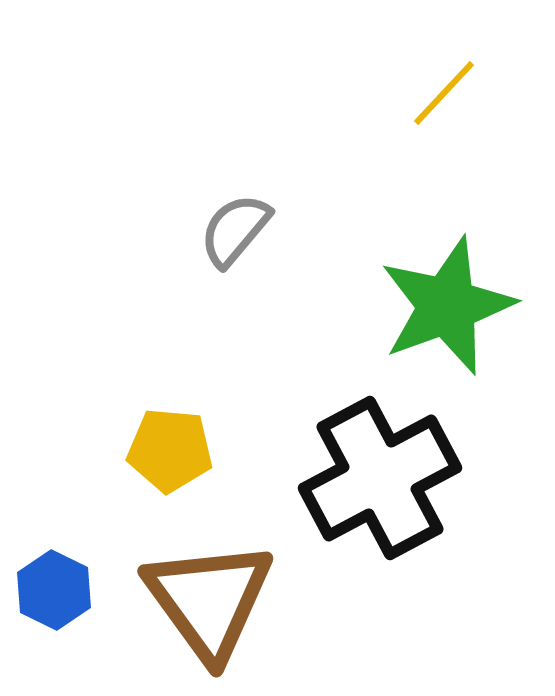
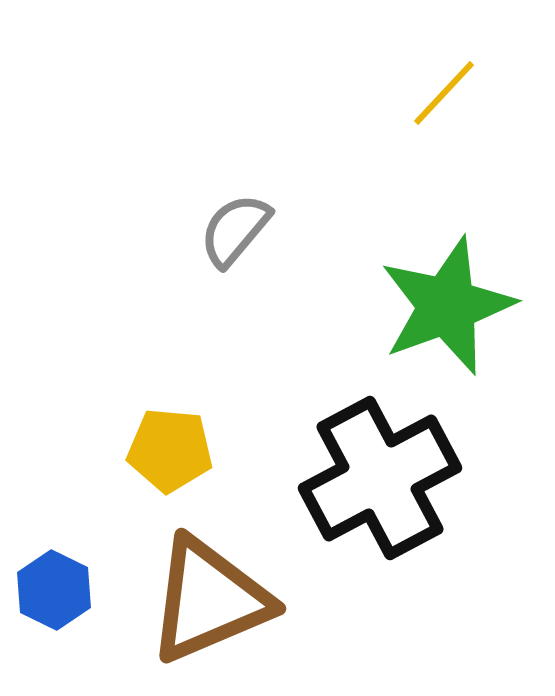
brown triangle: rotated 43 degrees clockwise
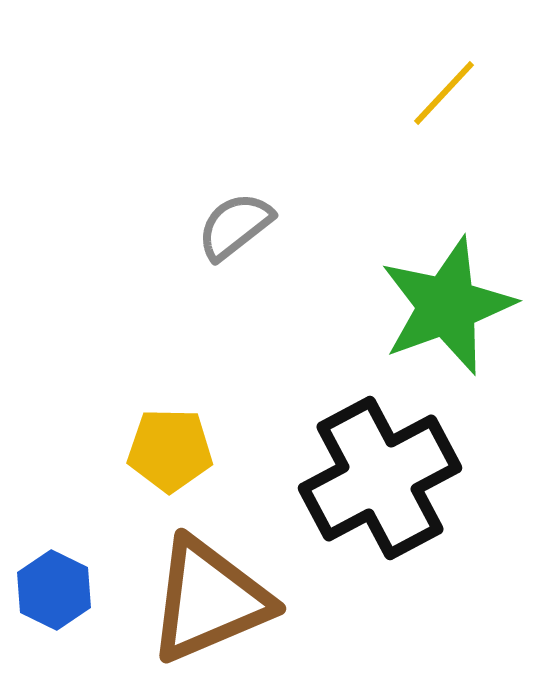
gray semicircle: moved 4 px up; rotated 12 degrees clockwise
yellow pentagon: rotated 4 degrees counterclockwise
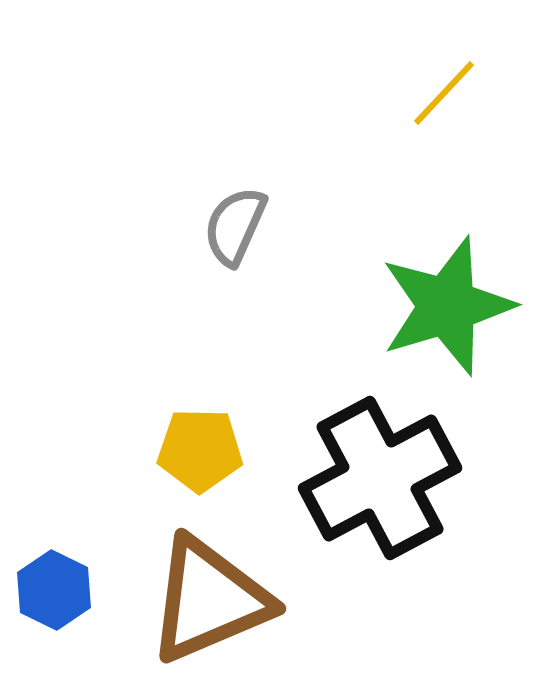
gray semicircle: rotated 28 degrees counterclockwise
green star: rotated 3 degrees clockwise
yellow pentagon: moved 30 px right
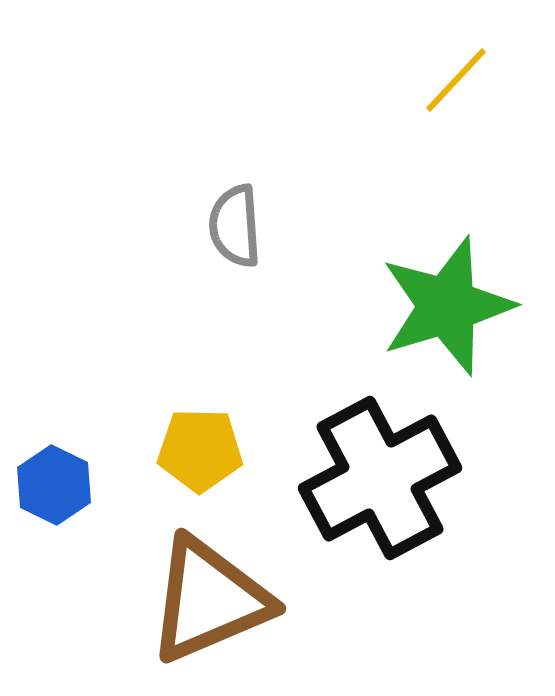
yellow line: moved 12 px right, 13 px up
gray semicircle: rotated 28 degrees counterclockwise
blue hexagon: moved 105 px up
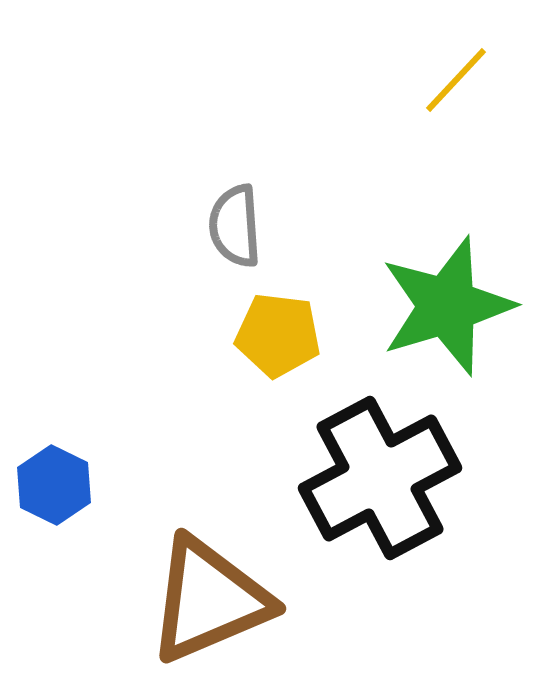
yellow pentagon: moved 78 px right, 115 px up; rotated 6 degrees clockwise
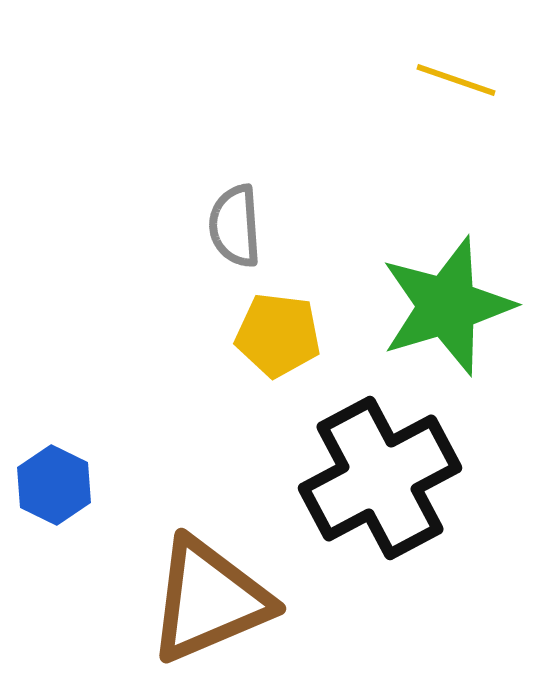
yellow line: rotated 66 degrees clockwise
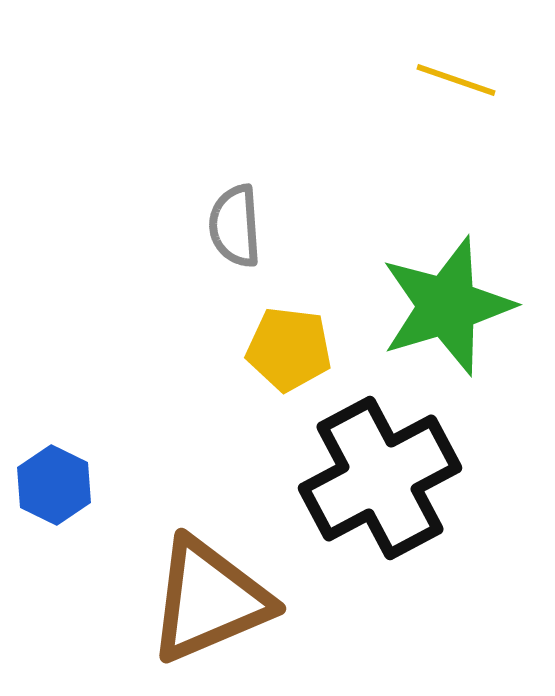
yellow pentagon: moved 11 px right, 14 px down
